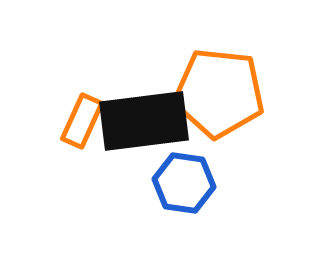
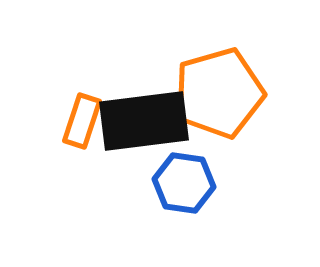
orange pentagon: rotated 22 degrees counterclockwise
orange rectangle: rotated 6 degrees counterclockwise
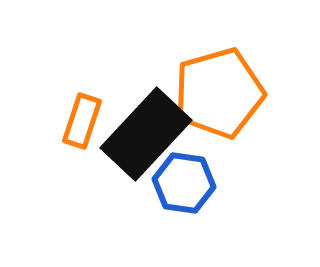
black rectangle: moved 2 px right, 13 px down; rotated 40 degrees counterclockwise
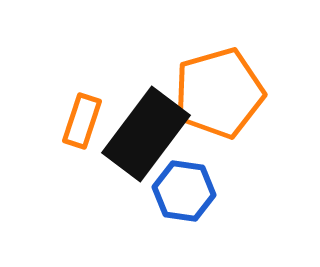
black rectangle: rotated 6 degrees counterclockwise
blue hexagon: moved 8 px down
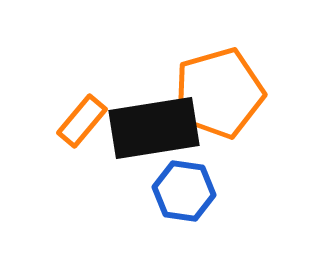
orange rectangle: rotated 22 degrees clockwise
black rectangle: moved 8 px right, 6 px up; rotated 44 degrees clockwise
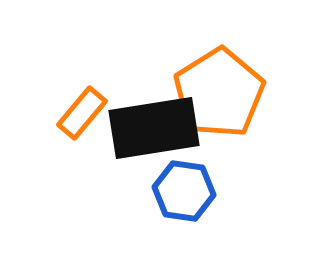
orange pentagon: rotated 16 degrees counterclockwise
orange rectangle: moved 8 px up
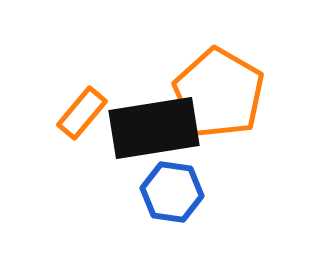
orange pentagon: rotated 10 degrees counterclockwise
blue hexagon: moved 12 px left, 1 px down
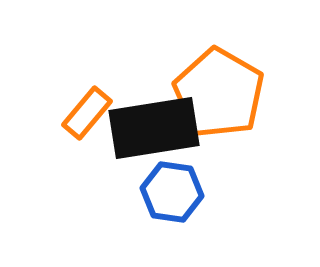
orange rectangle: moved 5 px right
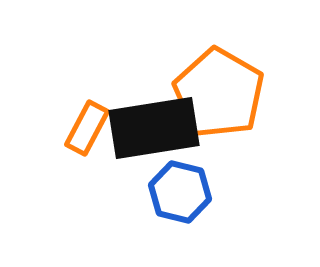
orange rectangle: moved 15 px down; rotated 12 degrees counterclockwise
blue hexagon: moved 8 px right; rotated 6 degrees clockwise
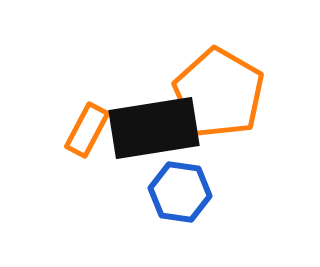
orange rectangle: moved 2 px down
blue hexagon: rotated 6 degrees counterclockwise
